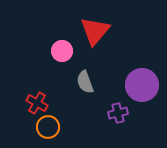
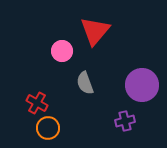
gray semicircle: moved 1 px down
purple cross: moved 7 px right, 8 px down
orange circle: moved 1 px down
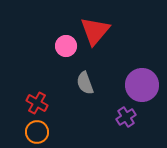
pink circle: moved 4 px right, 5 px up
purple cross: moved 1 px right, 4 px up; rotated 18 degrees counterclockwise
orange circle: moved 11 px left, 4 px down
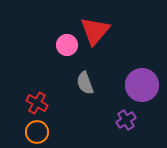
pink circle: moved 1 px right, 1 px up
purple cross: moved 3 px down
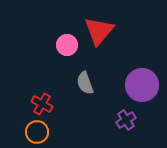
red triangle: moved 4 px right
red cross: moved 5 px right, 1 px down
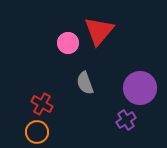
pink circle: moved 1 px right, 2 px up
purple circle: moved 2 px left, 3 px down
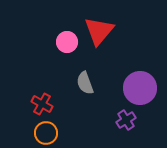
pink circle: moved 1 px left, 1 px up
orange circle: moved 9 px right, 1 px down
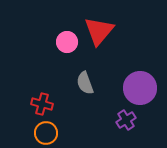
red cross: rotated 15 degrees counterclockwise
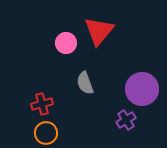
pink circle: moved 1 px left, 1 px down
purple circle: moved 2 px right, 1 px down
red cross: rotated 30 degrees counterclockwise
